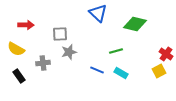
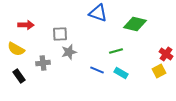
blue triangle: rotated 24 degrees counterclockwise
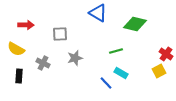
blue triangle: rotated 12 degrees clockwise
gray star: moved 6 px right, 6 px down
gray cross: rotated 32 degrees clockwise
blue line: moved 9 px right, 13 px down; rotated 24 degrees clockwise
black rectangle: rotated 40 degrees clockwise
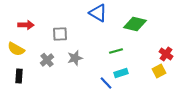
gray cross: moved 4 px right, 3 px up; rotated 24 degrees clockwise
cyan rectangle: rotated 48 degrees counterclockwise
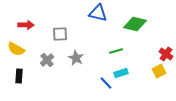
blue triangle: rotated 18 degrees counterclockwise
gray star: moved 1 px right; rotated 28 degrees counterclockwise
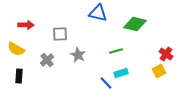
gray star: moved 2 px right, 3 px up
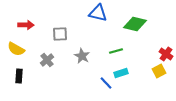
gray star: moved 4 px right, 1 px down
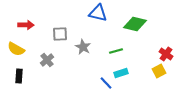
gray star: moved 1 px right, 9 px up
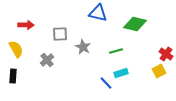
yellow semicircle: rotated 150 degrees counterclockwise
black rectangle: moved 6 px left
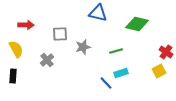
green diamond: moved 2 px right
gray star: rotated 28 degrees clockwise
red cross: moved 2 px up
